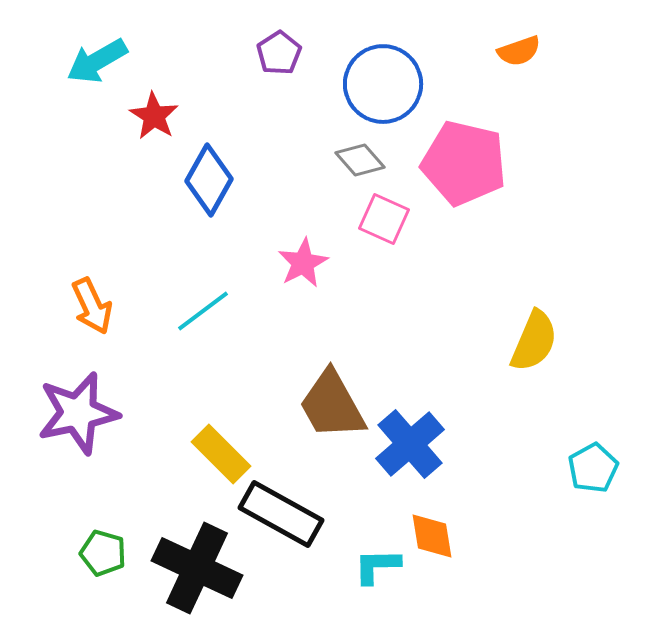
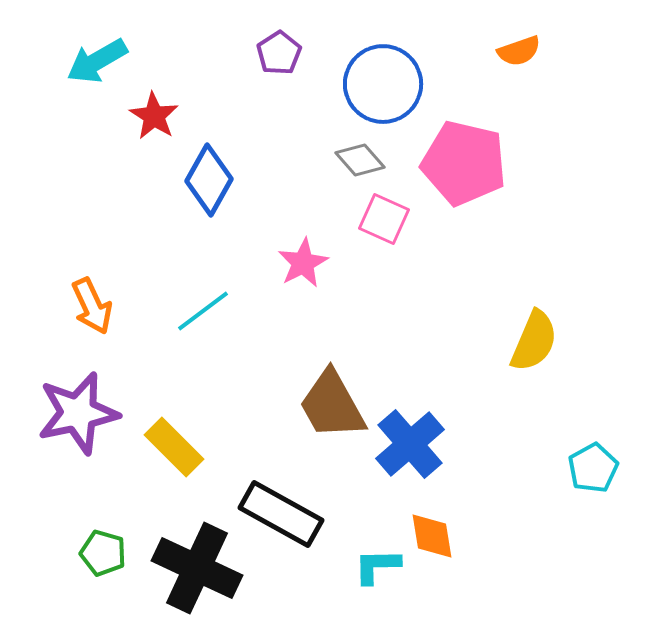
yellow rectangle: moved 47 px left, 7 px up
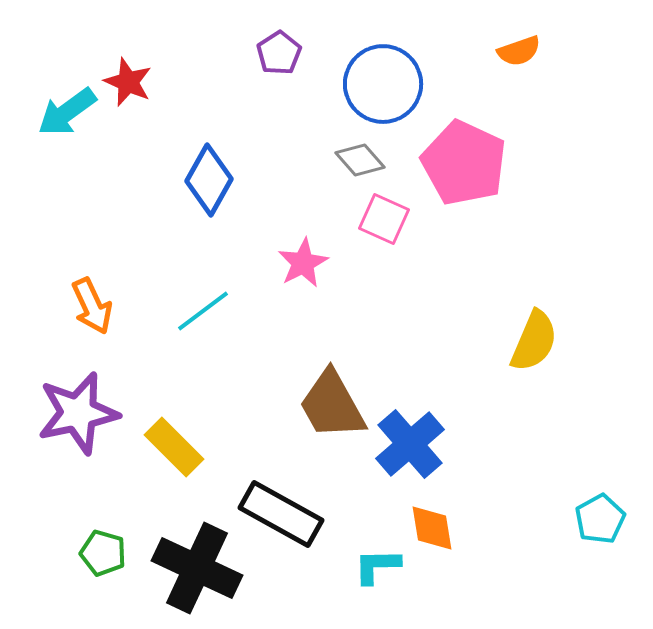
cyan arrow: moved 30 px left, 51 px down; rotated 6 degrees counterclockwise
red star: moved 26 px left, 34 px up; rotated 9 degrees counterclockwise
pink pentagon: rotated 12 degrees clockwise
cyan pentagon: moved 7 px right, 51 px down
orange diamond: moved 8 px up
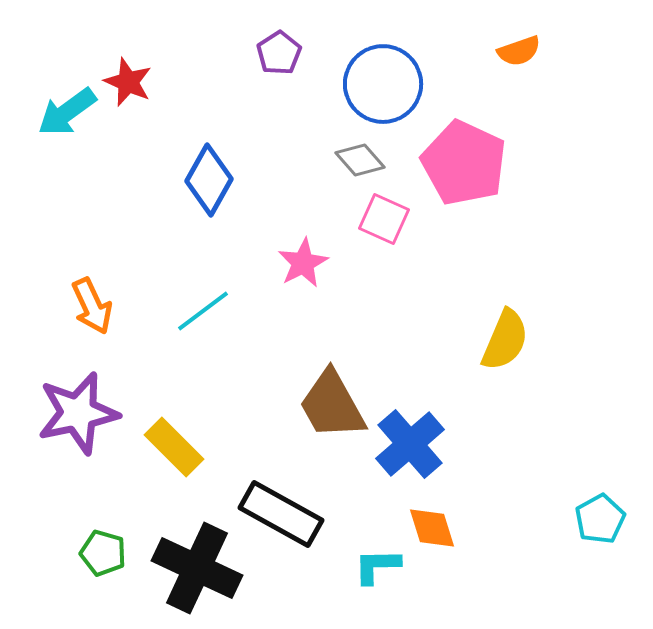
yellow semicircle: moved 29 px left, 1 px up
orange diamond: rotated 8 degrees counterclockwise
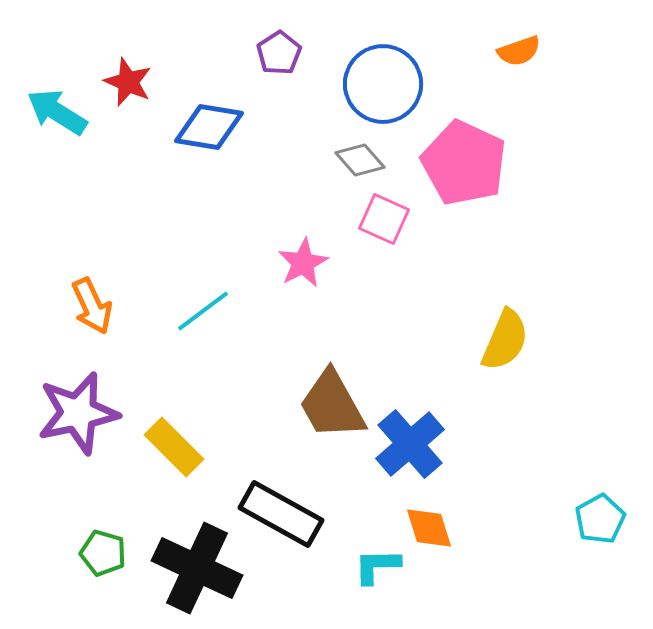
cyan arrow: moved 10 px left; rotated 68 degrees clockwise
blue diamond: moved 53 px up; rotated 70 degrees clockwise
orange diamond: moved 3 px left
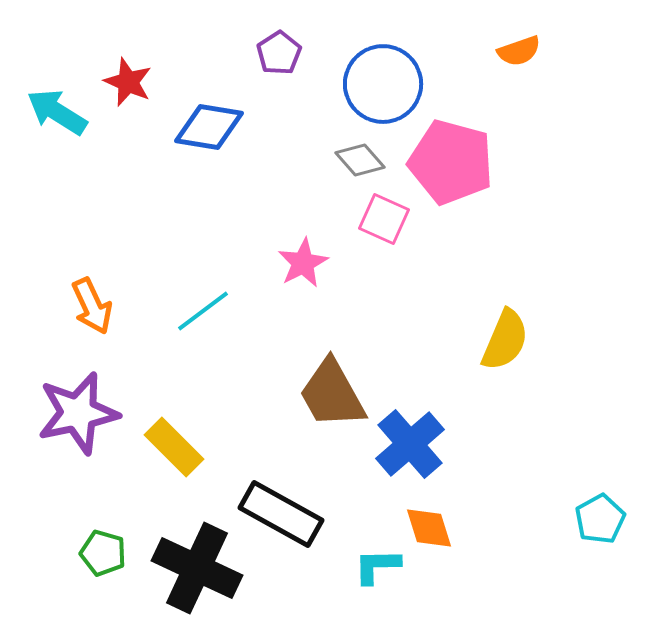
pink pentagon: moved 13 px left, 1 px up; rotated 10 degrees counterclockwise
brown trapezoid: moved 11 px up
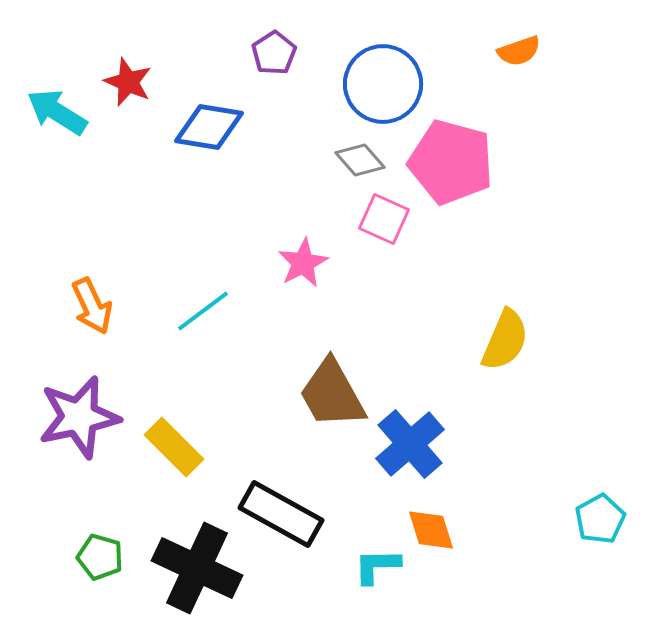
purple pentagon: moved 5 px left
purple star: moved 1 px right, 4 px down
orange diamond: moved 2 px right, 2 px down
green pentagon: moved 3 px left, 4 px down
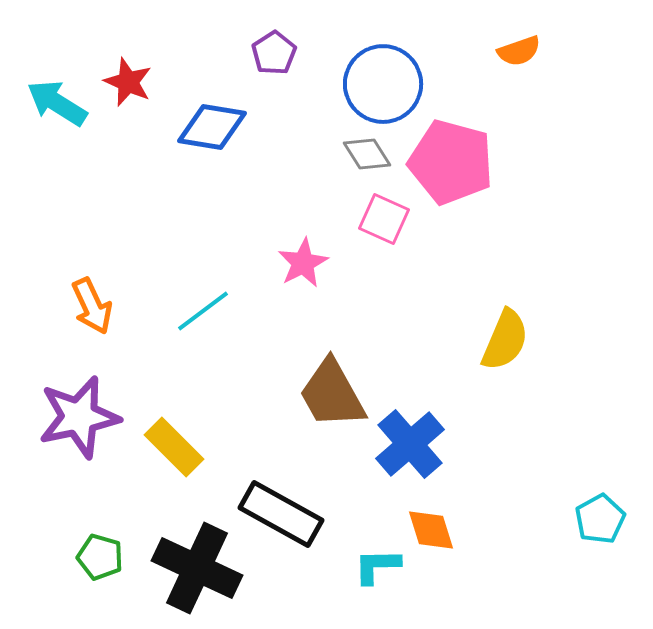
cyan arrow: moved 9 px up
blue diamond: moved 3 px right
gray diamond: moved 7 px right, 6 px up; rotated 9 degrees clockwise
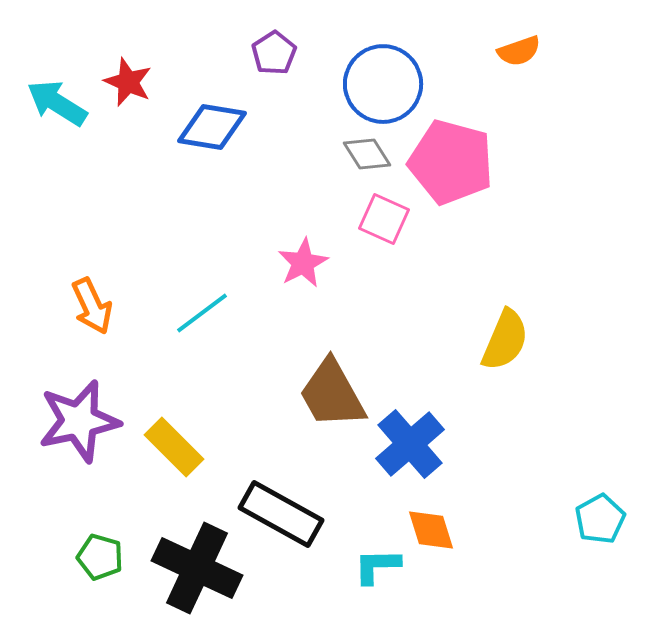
cyan line: moved 1 px left, 2 px down
purple star: moved 4 px down
